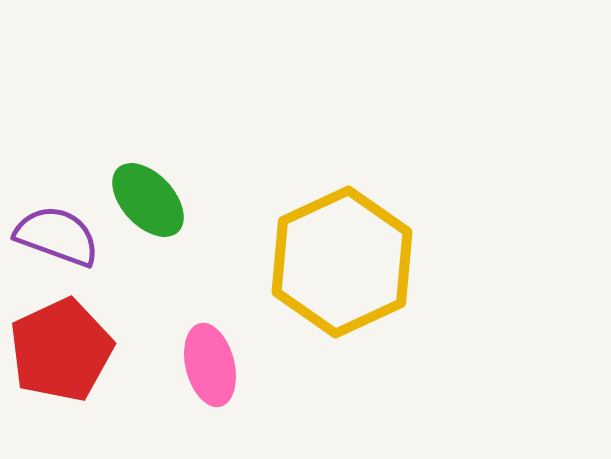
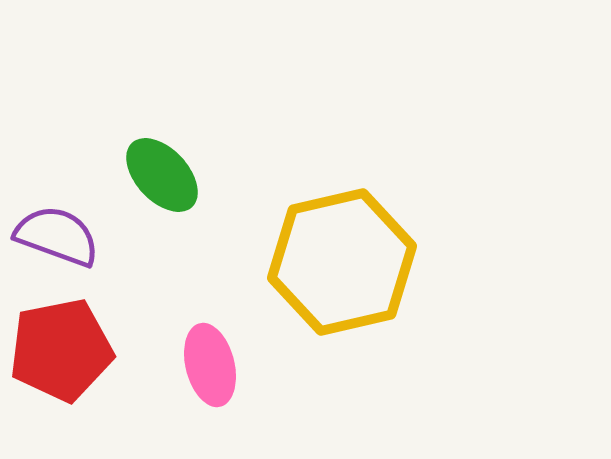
green ellipse: moved 14 px right, 25 px up
yellow hexagon: rotated 12 degrees clockwise
red pentagon: rotated 14 degrees clockwise
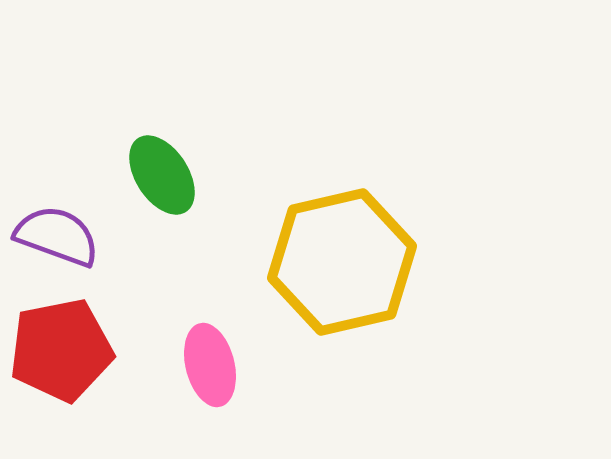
green ellipse: rotated 10 degrees clockwise
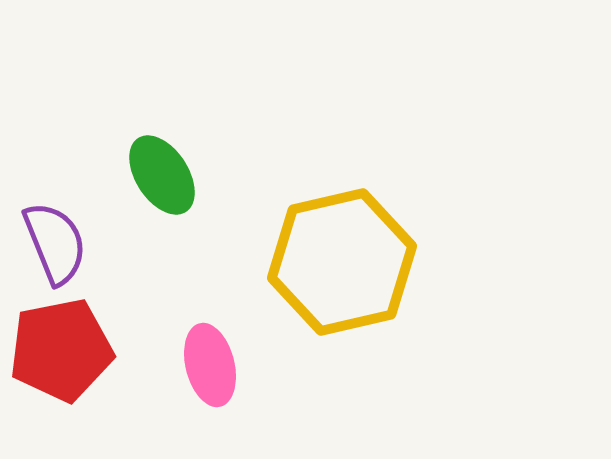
purple semicircle: moved 2 px left, 7 px down; rotated 48 degrees clockwise
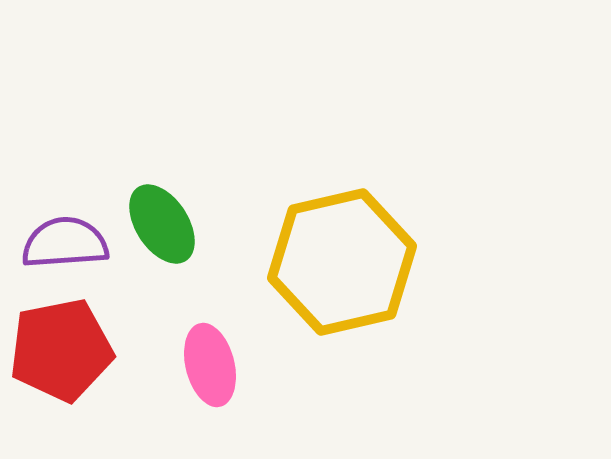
green ellipse: moved 49 px down
purple semicircle: moved 10 px right; rotated 72 degrees counterclockwise
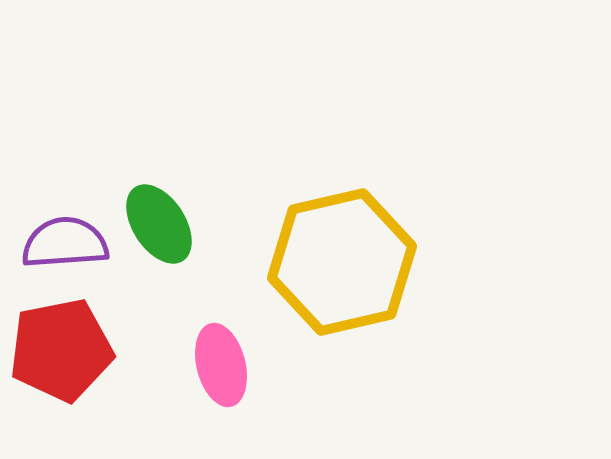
green ellipse: moved 3 px left
pink ellipse: moved 11 px right
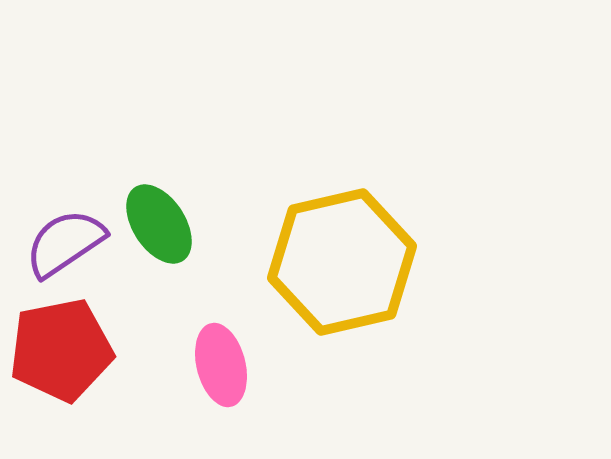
purple semicircle: rotated 30 degrees counterclockwise
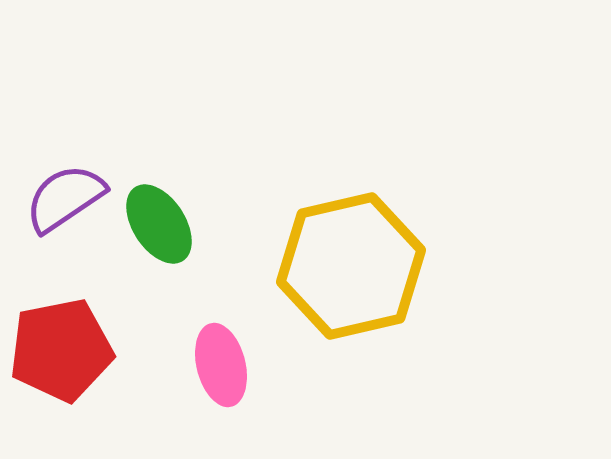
purple semicircle: moved 45 px up
yellow hexagon: moved 9 px right, 4 px down
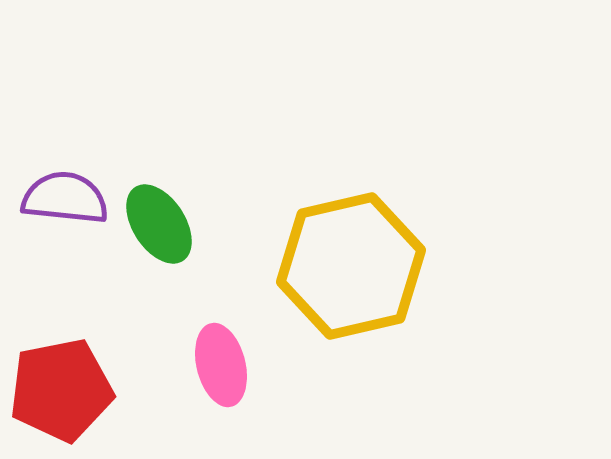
purple semicircle: rotated 40 degrees clockwise
red pentagon: moved 40 px down
